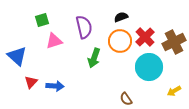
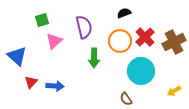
black semicircle: moved 3 px right, 4 px up
pink triangle: rotated 24 degrees counterclockwise
green arrow: rotated 18 degrees counterclockwise
cyan circle: moved 8 px left, 4 px down
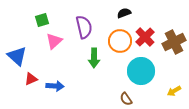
red triangle: moved 3 px up; rotated 24 degrees clockwise
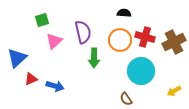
black semicircle: rotated 24 degrees clockwise
purple semicircle: moved 1 px left, 5 px down
red cross: rotated 30 degrees counterclockwise
orange circle: moved 1 px up
blue triangle: moved 2 px down; rotated 35 degrees clockwise
blue arrow: rotated 12 degrees clockwise
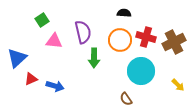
green square: rotated 16 degrees counterclockwise
red cross: moved 1 px right
pink triangle: rotated 48 degrees clockwise
yellow arrow: moved 4 px right, 6 px up; rotated 104 degrees counterclockwise
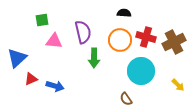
green square: rotated 24 degrees clockwise
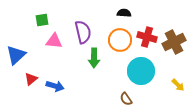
red cross: moved 1 px right
blue triangle: moved 1 px left, 3 px up
red triangle: rotated 16 degrees counterclockwise
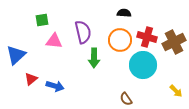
cyan circle: moved 2 px right, 6 px up
yellow arrow: moved 2 px left, 6 px down
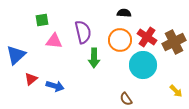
red cross: rotated 18 degrees clockwise
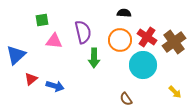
brown cross: rotated 10 degrees counterclockwise
yellow arrow: moved 1 px left, 1 px down
